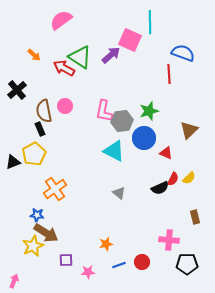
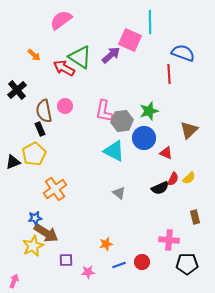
blue star: moved 2 px left, 3 px down; rotated 16 degrees counterclockwise
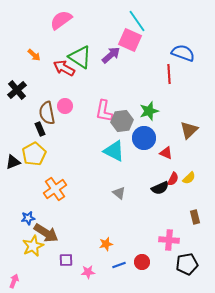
cyan line: moved 13 px left, 1 px up; rotated 35 degrees counterclockwise
brown semicircle: moved 3 px right, 2 px down
blue star: moved 7 px left
black pentagon: rotated 10 degrees counterclockwise
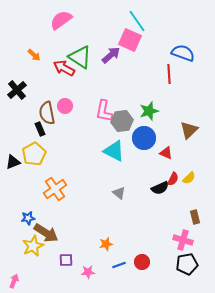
pink cross: moved 14 px right; rotated 12 degrees clockwise
